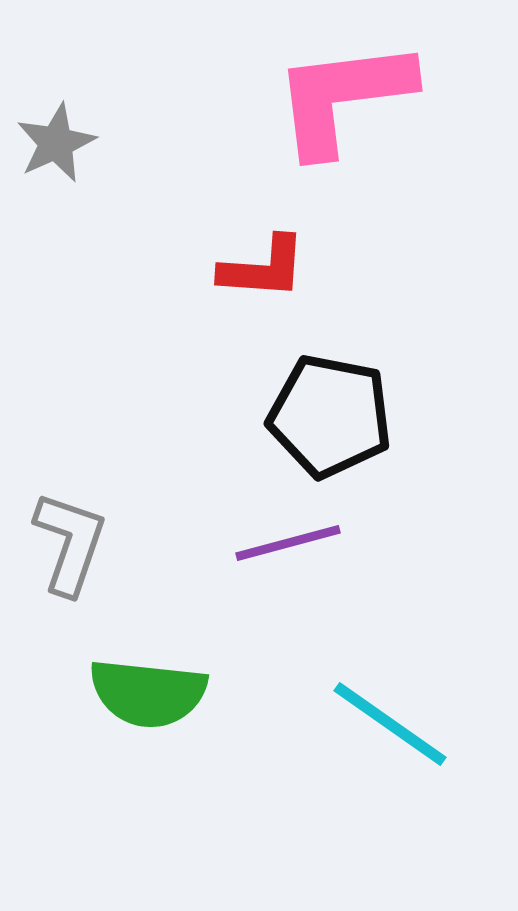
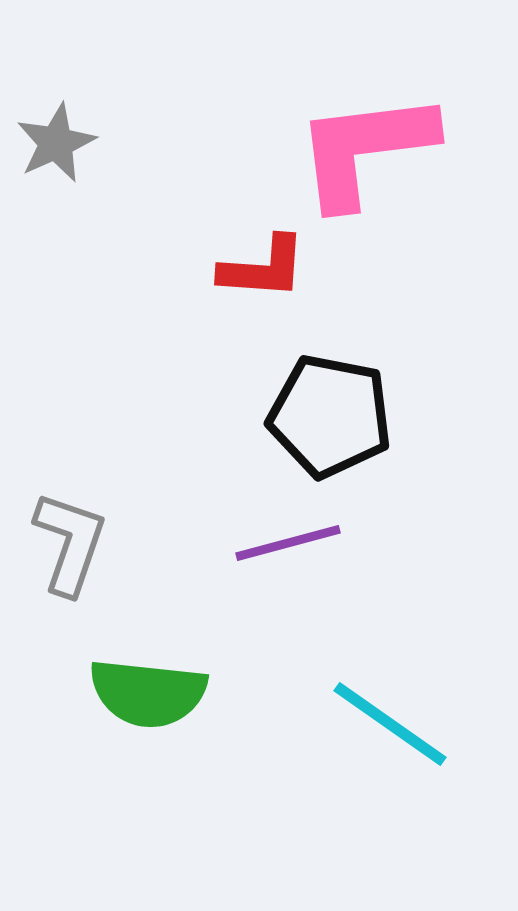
pink L-shape: moved 22 px right, 52 px down
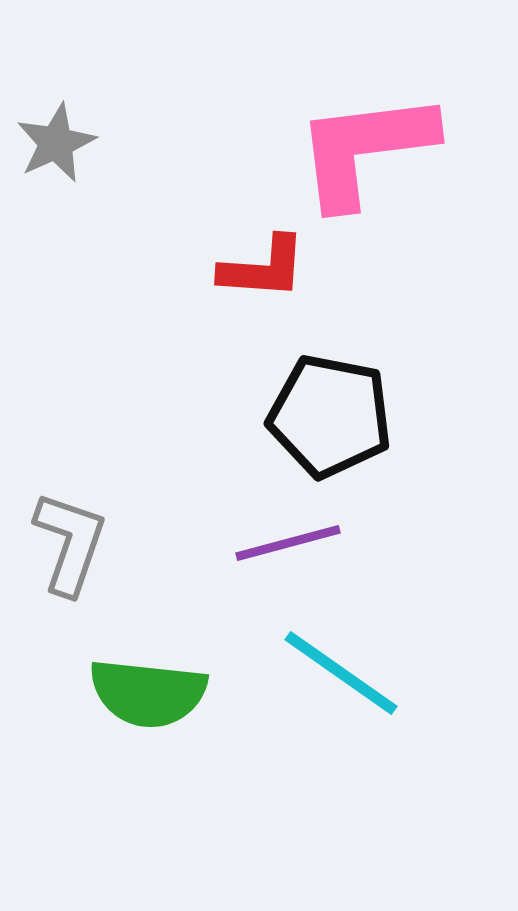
cyan line: moved 49 px left, 51 px up
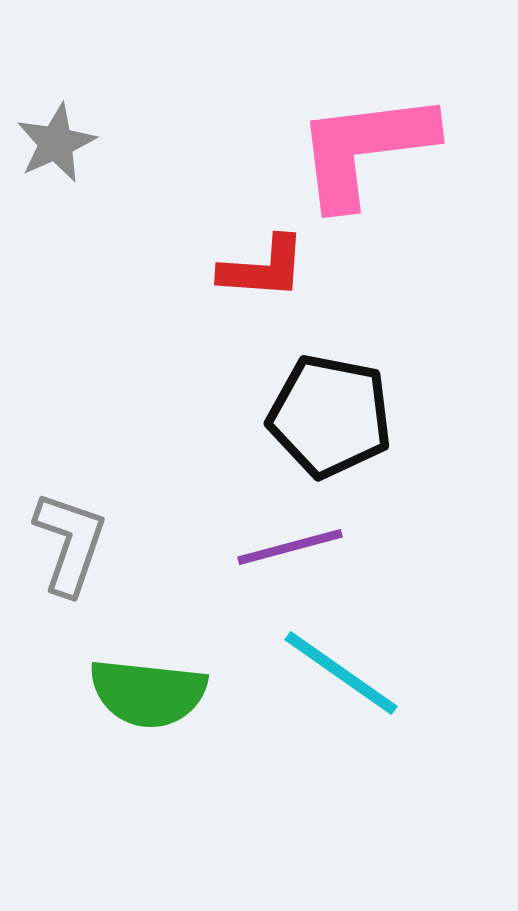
purple line: moved 2 px right, 4 px down
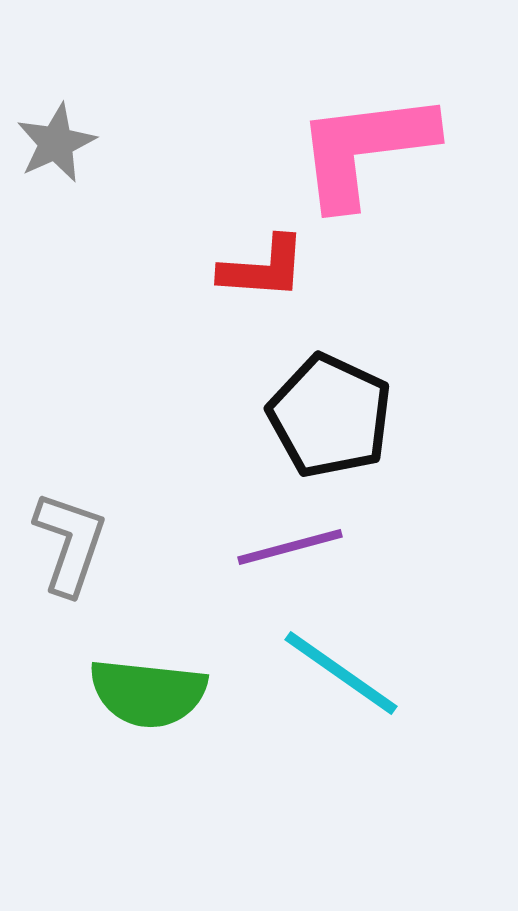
black pentagon: rotated 14 degrees clockwise
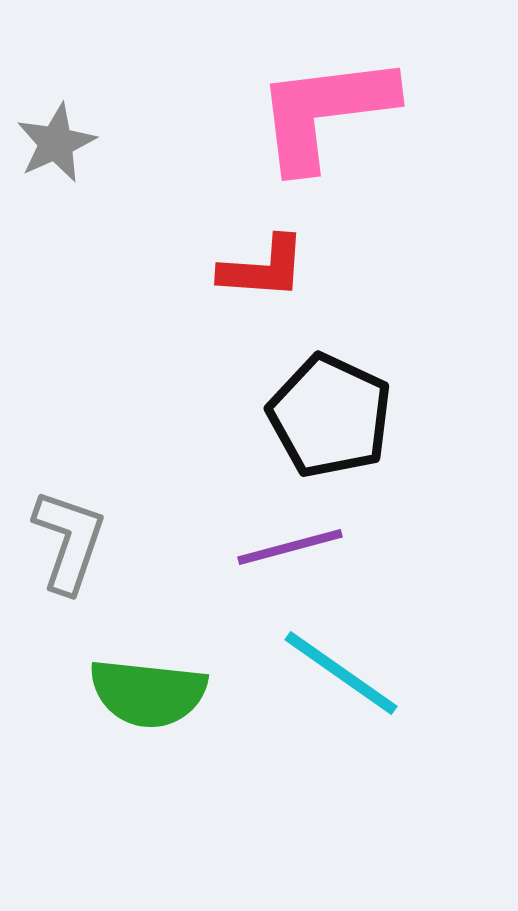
pink L-shape: moved 40 px left, 37 px up
gray L-shape: moved 1 px left, 2 px up
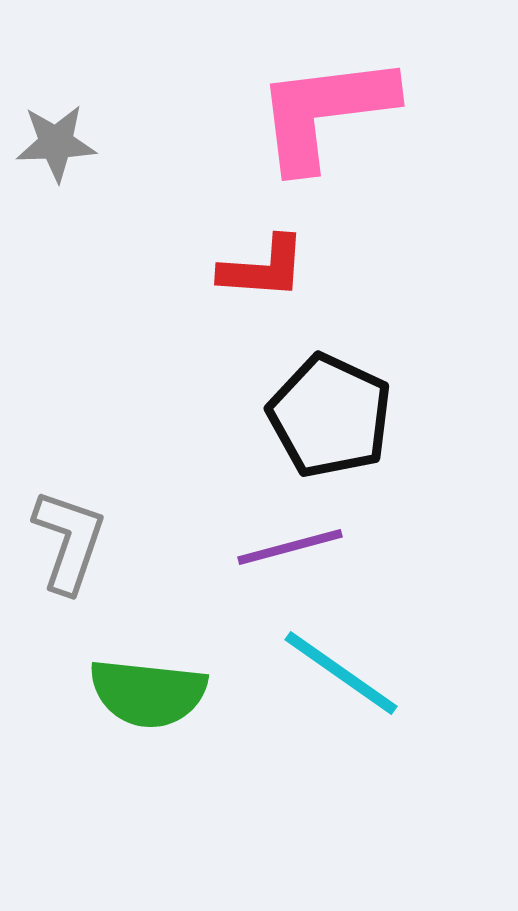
gray star: rotated 22 degrees clockwise
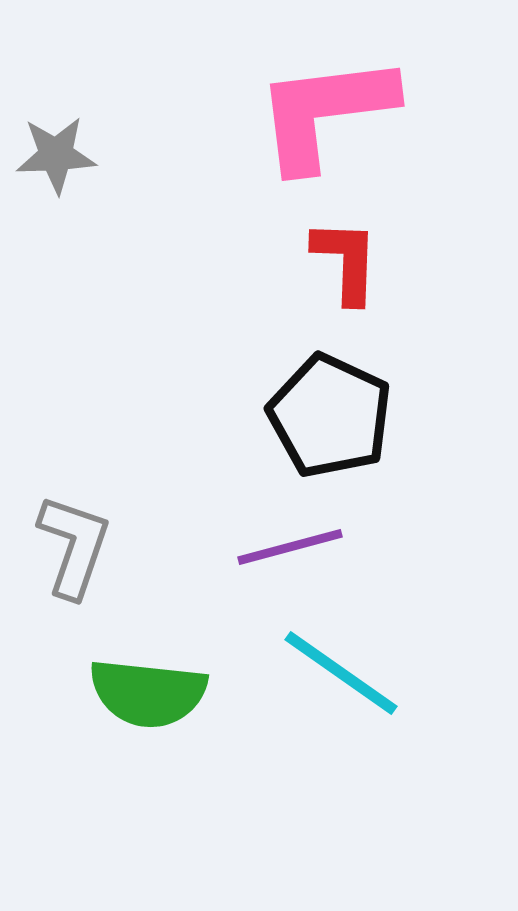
gray star: moved 12 px down
red L-shape: moved 83 px right, 7 px up; rotated 92 degrees counterclockwise
gray L-shape: moved 5 px right, 5 px down
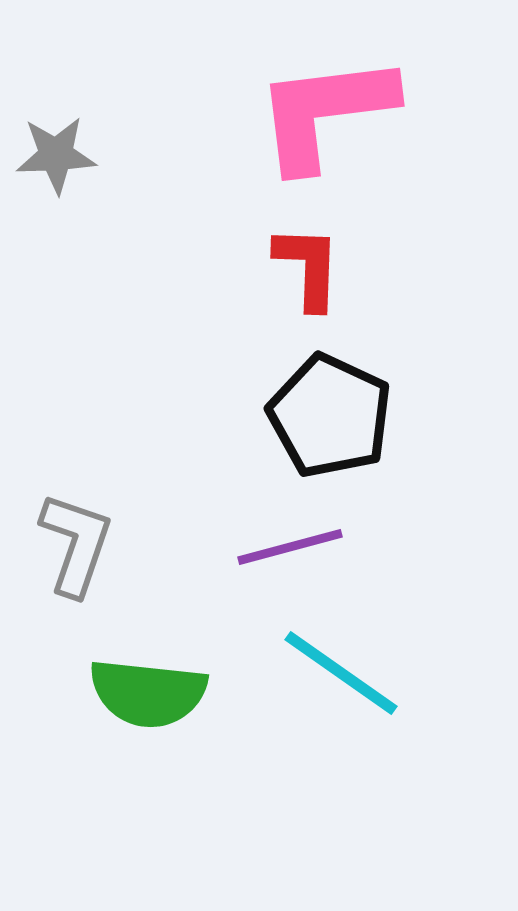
red L-shape: moved 38 px left, 6 px down
gray L-shape: moved 2 px right, 2 px up
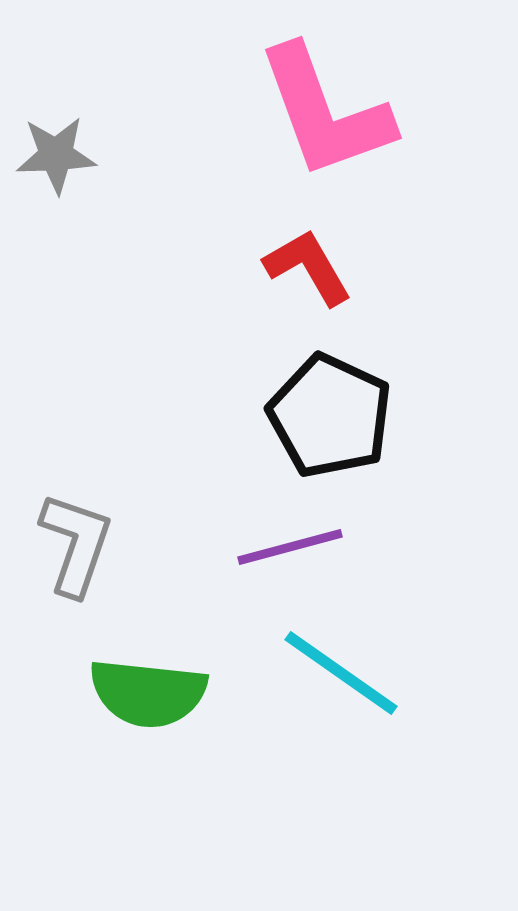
pink L-shape: rotated 103 degrees counterclockwise
red L-shape: rotated 32 degrees counterclockwise
